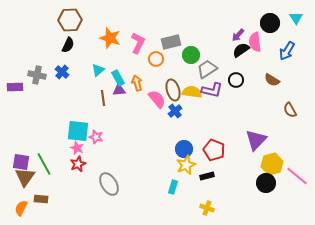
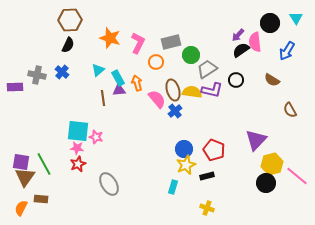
orange circle at (156, 59): moved 3 px down
pink star at (77, 148): rotated 16 degrees counterclockwise
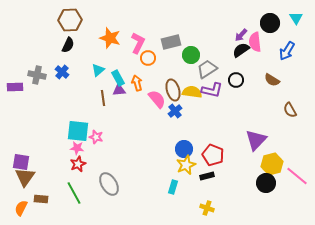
purple arrow at (238, 35): moved 3 px right
orange circle at (156, 62): moved 8 px left, 4 px up
red pentagon at (214, 150): moved 1 px left, 5 px down
green line at (44, 164): moved 30 px right, 29 px down
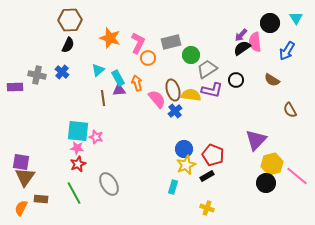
black semicircle at (241, 50): moved 1 px right, 2 px up
yellow semicircle at (192, 92): moved 1 px left, 3 px down
black rectangle at (207, 176): rotated 16 degrees counterclockwise
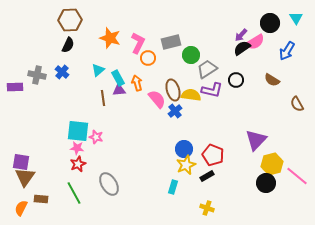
pink semicircle at (255, 42): rotated 114 degrees counterclockwise
brown semicircle at (290, 110): moved 7 px right, 6 px up
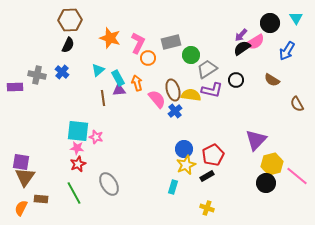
red pentagon at (213, 155): rotated 25 degrees clockwise
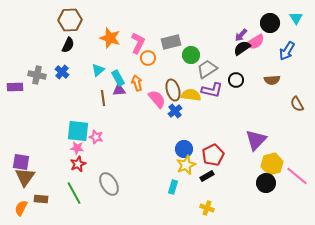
brown semicircle at (272, 80): rotated 35 degrees counterclockwise
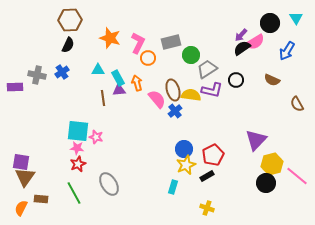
cyan triangle at (98, 70): rotated 40 degrees clockwise
blue cross at (62, 72): rotated 16 degrees clockwise
brown semicircle at (272, 80): rotated 28 degrees clockwise
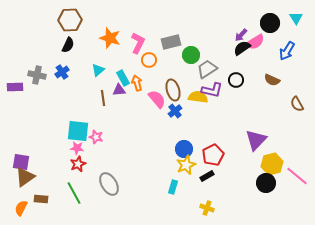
orange circle at (148, 58): moved 1 px right, 2 px down
cyan triangle at (98, 70): rotated 40 degrees counterclockwise
cyan rectangle at (118, 78): moved 5 px right
yellow semicircle at (191, 95): moved 7 px right, 2 px down
brown triangle at (25, 177): rotated 20 degrees clockwise
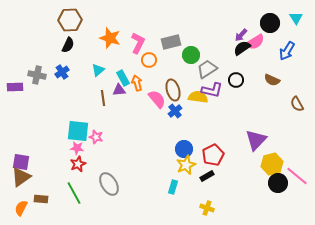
brown triangle at (25, 177): moved 4 px left
black circle at (266, 183): moved 12 px right
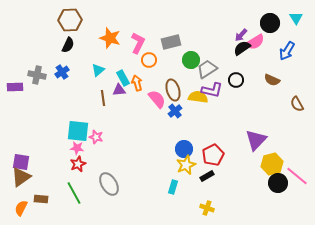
green circle at (191, 55): moved 5 px down
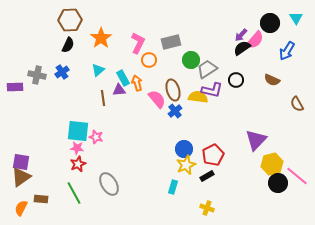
orange star at (110, 38): moved 9 px left; rotated 20 degrees clockwise
pink semicircle at (255, 42): moved 2 px up; rotated 18 degrees counterclockwise
